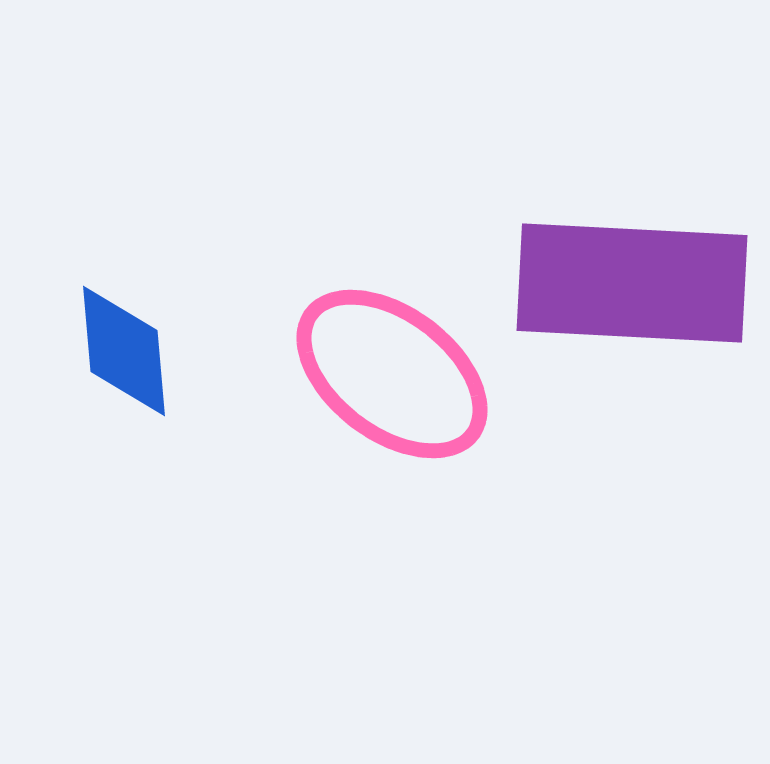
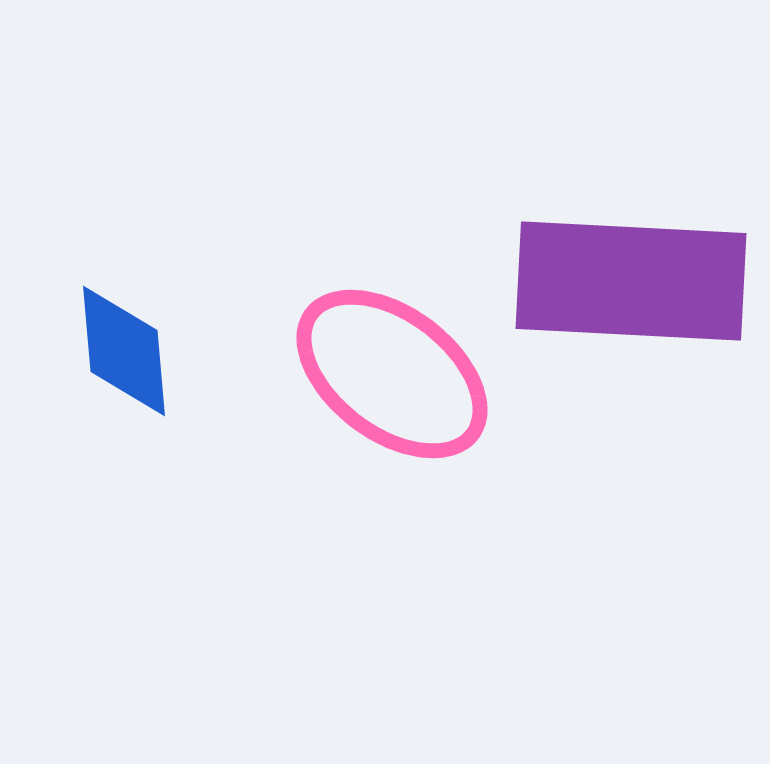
purple rectangle: moved 1 px left, 2 px up
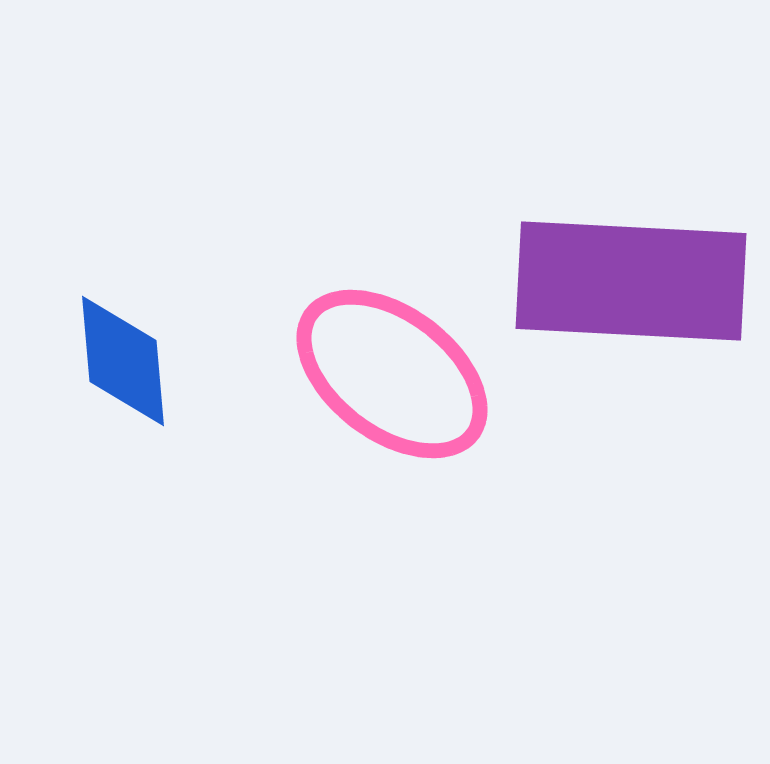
blue diamond: moved 1 px left, 10 px down
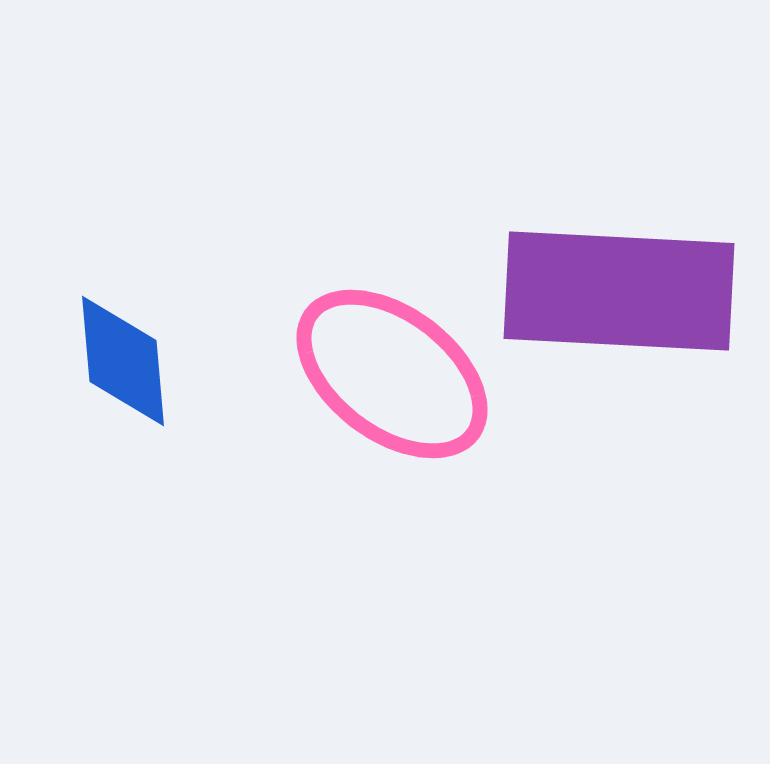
purple rectangle: moved 12 px left, 10 px down
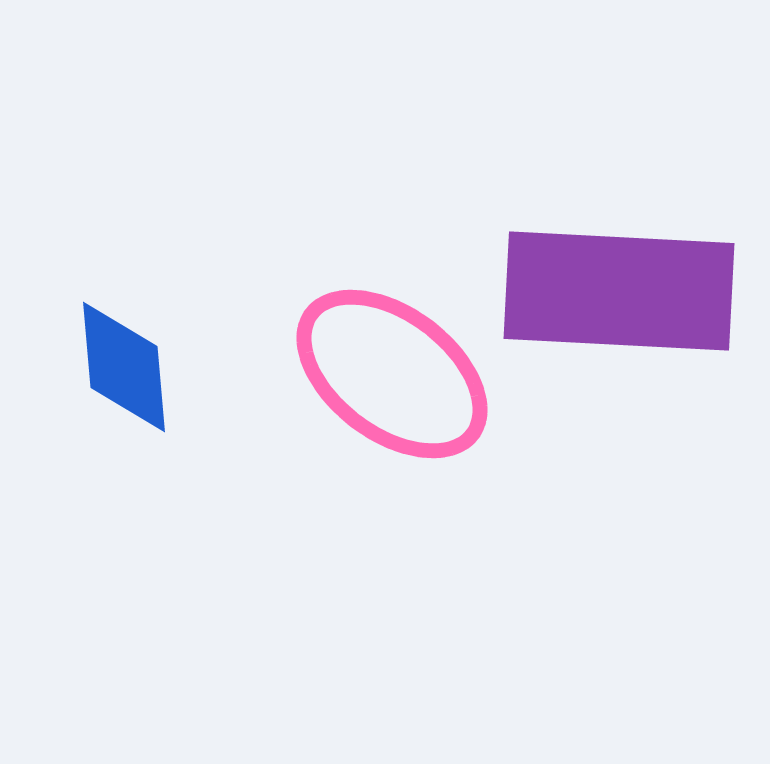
blue diamond: moved 1 px right, 6 px down
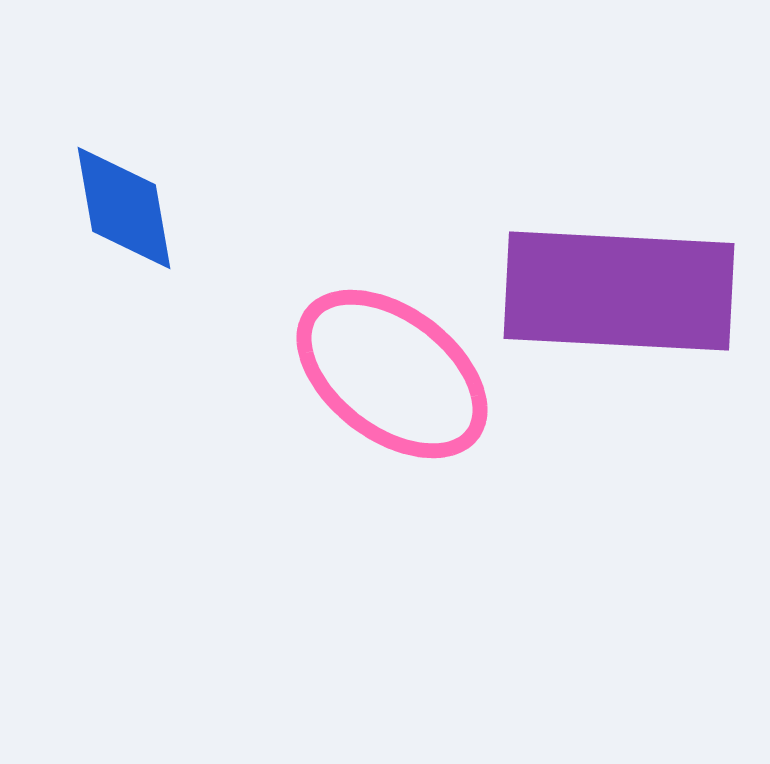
blue diamond: moved 159 px up; rotated 5 degrees counterclockwise
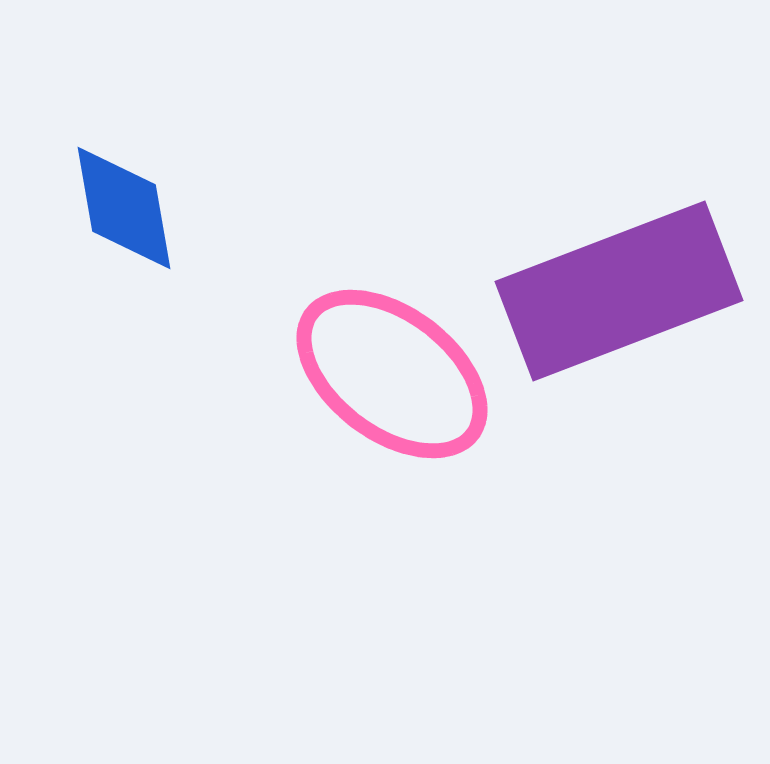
purple rectangle: rotated 24 degrees counterclockwise
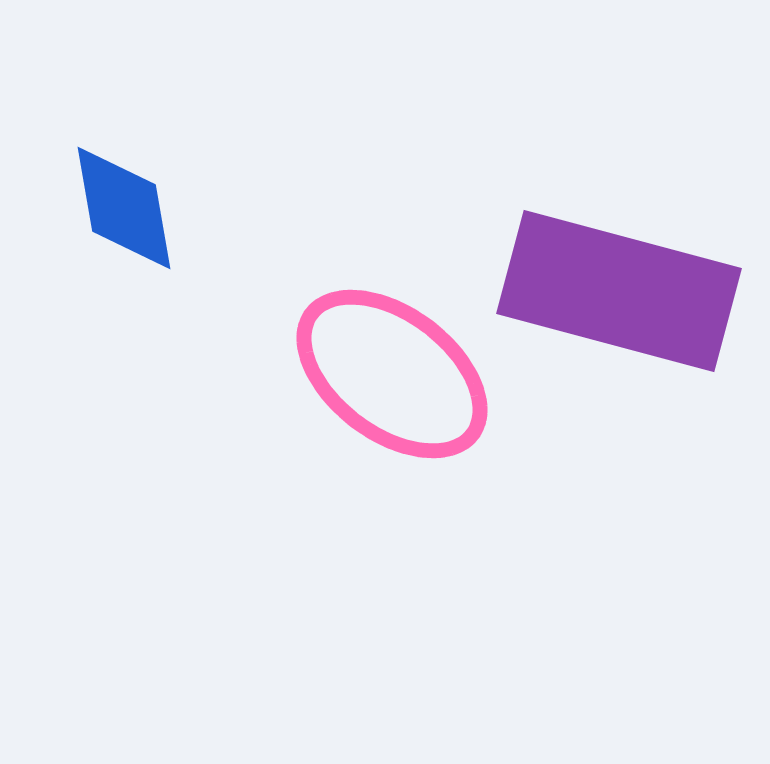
purple rectangle: rotated 36 degrees clockwise
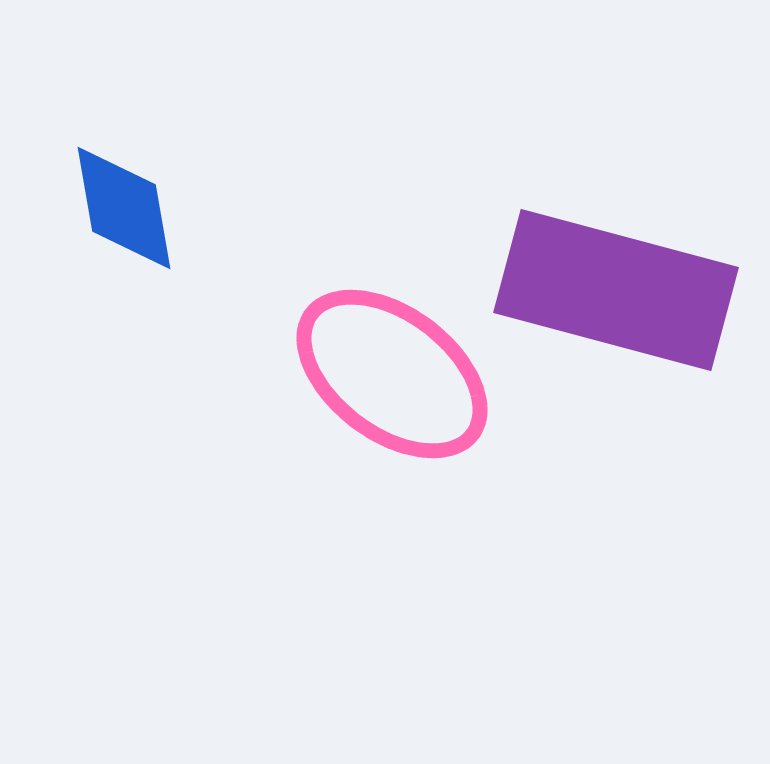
purple rectangle: moved 3 px left, 1 px up
